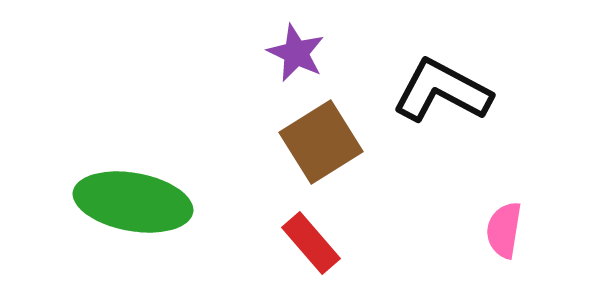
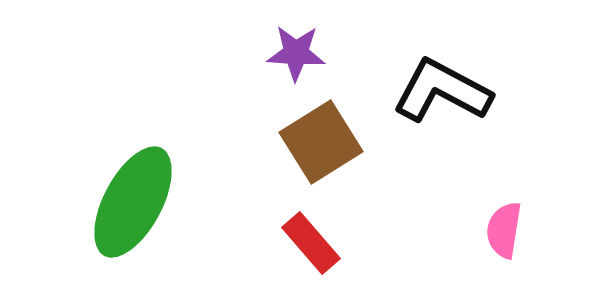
purple star: rotated 22 degrees counterclockwise
green ellipse: rotated 72 degrees counterclockwise
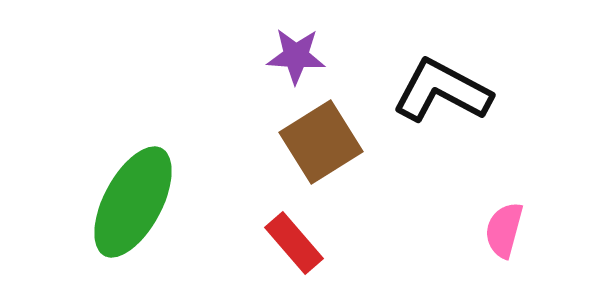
purple star: moved 3 px down
pink semicircle: rotated 6 degrees clockwise
red rectangle: moved 17 px left
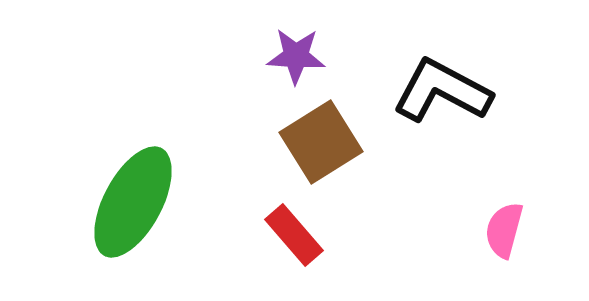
red rectangle: moved 8 px up
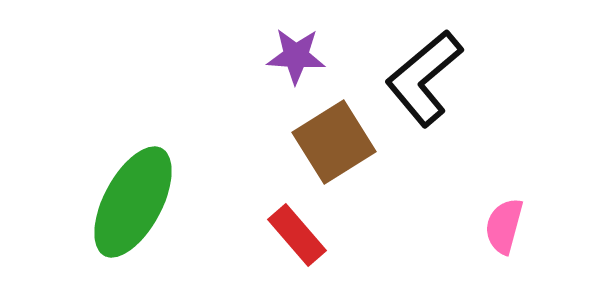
black L-shape: moved 18 px left, 13 px up; rotated 68 degrees counterclockwise
brown square: moved 13 px right
pink semicircle: moved 4 px up
red rectangle: moved 3 px right
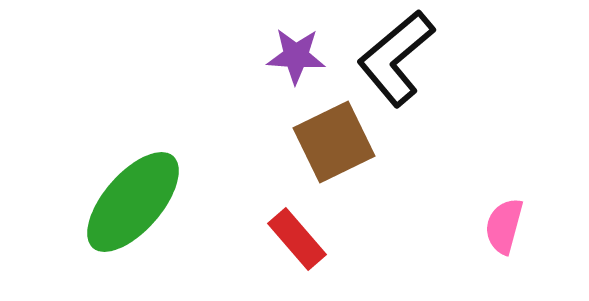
black L-shape: moved 28 px left, 20 px up
brown square: rotated 6 degrees clockwise
green ellipse: rotated 13 degrees clockwise
red rectangle: moved 4 px down
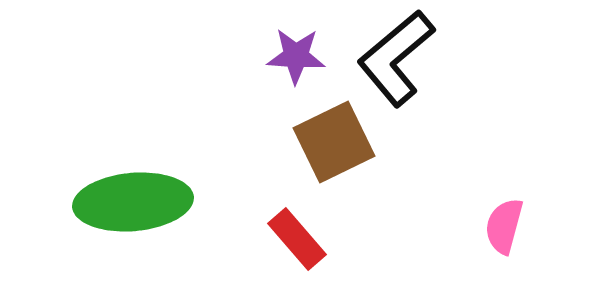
green ellipse: rotated 44 degrees clockwise
